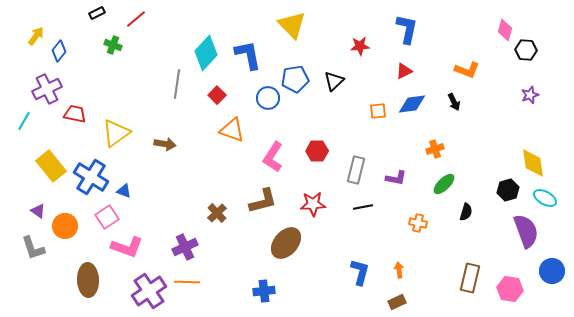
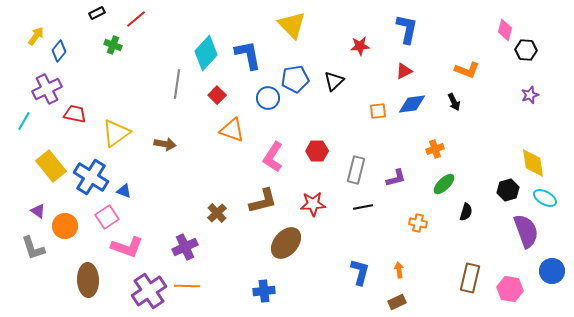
purple L-shape at (396, 178): rotated 25 degrees counterclockwise
orange line at (187, 282): moved 4 px down
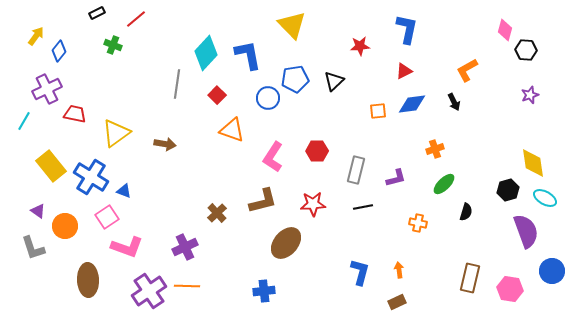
orange L-shape at (467, 70): rotated 130 degrees clockwise
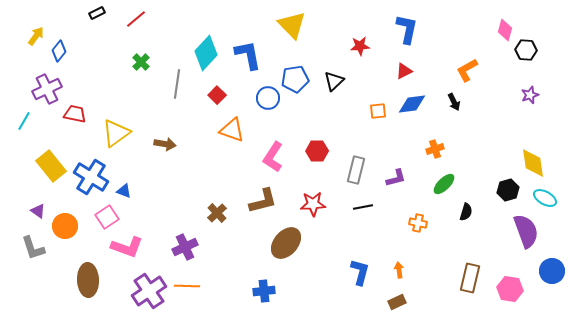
green cross at (113, 45): moved 28 px right, 17 px down; rotated 24 degrees clockwise
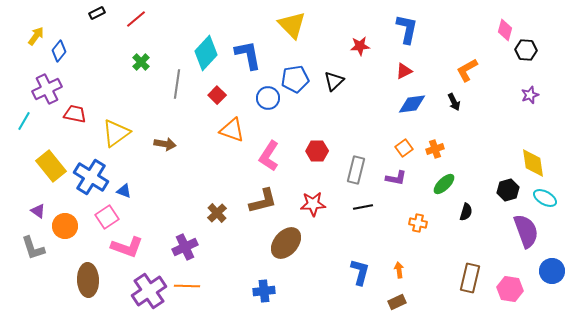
orange square at (378, 111): moved 26 px right, 37 px down; rotated 30 degrees counterclockwise
pink L-shape at (273, 157): moved 4 px left, 1 px up
purple L-shape at (396, 178): rotated 25 degrees clockwise
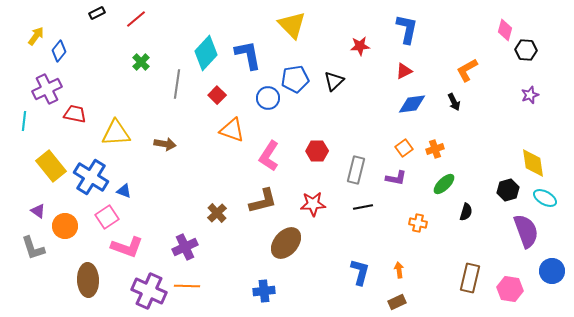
cyan line at (24, 121): rotated 24 degrees counterclockwise
yellow triangle at (116, 133): rotated 32 degrees clockwise
purple cross at (149, 291): rotated 32 degrees counterclockwise
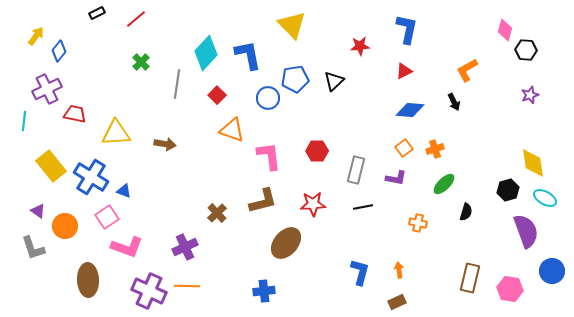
blue diamond at (412, 104): moved 2 px left, 6 px down; rotated 12 degrees clockwise
pink L-shape at (269, 156): rotated 140 degrees clockwise
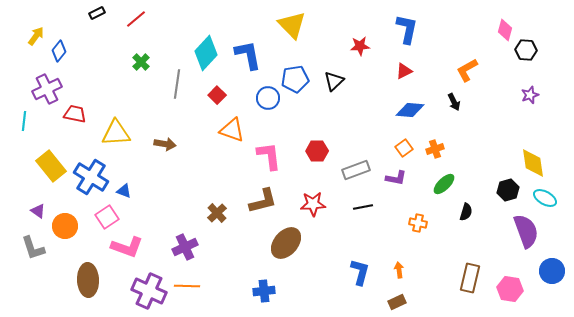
gray rectangle at (356, 170): rotated 56 degrees clockwise
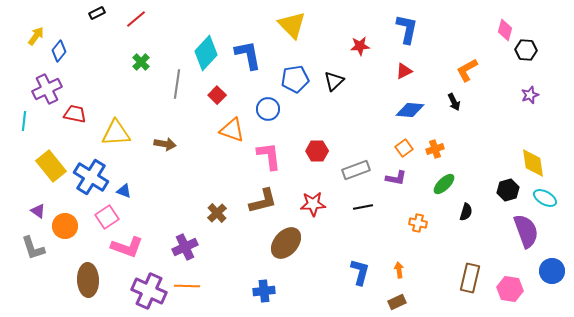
blue circle at (268, 98): moved 11 px down
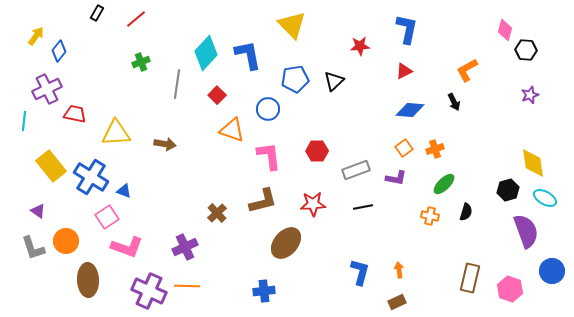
black rectangle at (97, 13): rotated 35 degrees counterclockwise
green cross at (141, 62): rotated 24 degrees clockwise
orange cross at (418, 223): moved 12 px right, 7 px up
orange circle at (65, 226): moved 1 px right, 15 px down
pink hexagon at (510, 289): rotated 10 degrees clockwise
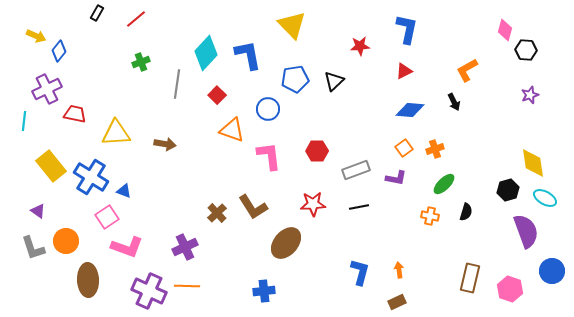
yellow arrow at (36, 36): rotated 78 degrees clockwise
brown L-shape at (263, 201): moved 10 px left, 6 px down; rotated 72 degrees clockwise
black line at (363, 207): moved 4 px left
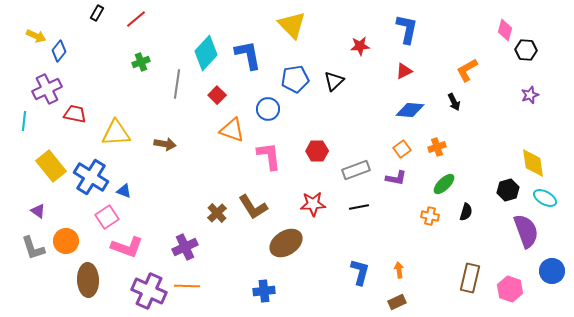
orange square at (404, 148): moved 2 px left, 1 px down
orange cross at (435, 149): moved 2 px right, 2 px up
brown ellipse at (286, 243): rotated 16 degrees clockwise
